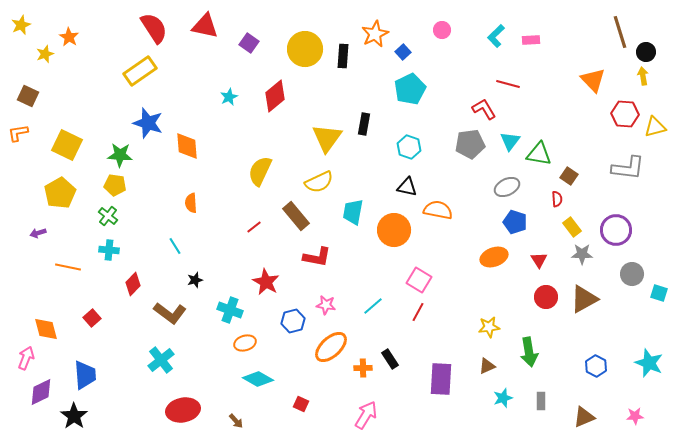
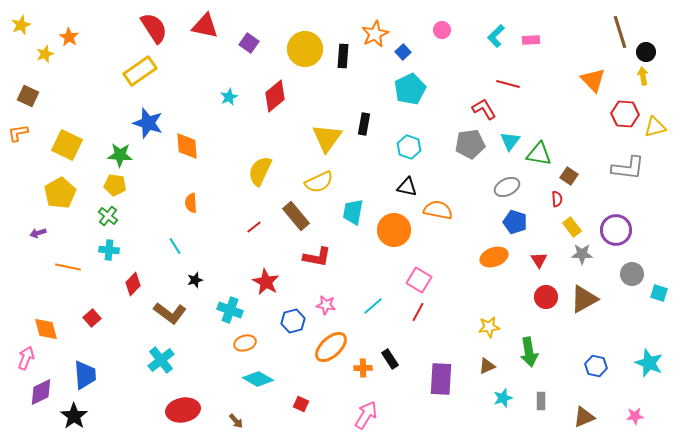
blue hexagon at (596, 366): rotated 15 degrees counterclockwise
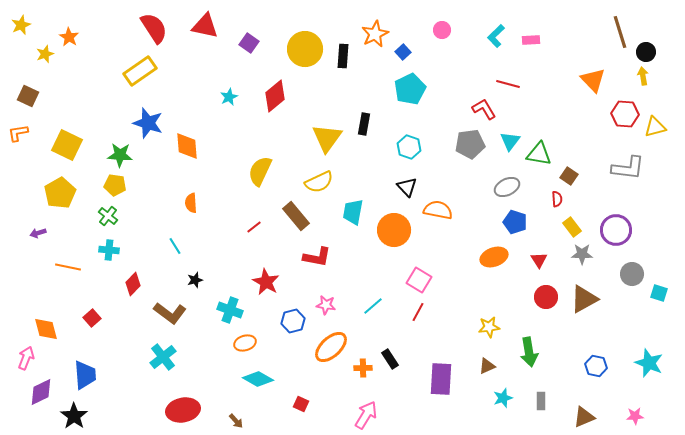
black triangle at (407, 187): rotated 35 degrees clockwise
cyan cross at (161, 360): moved 2 px right, 3 px up
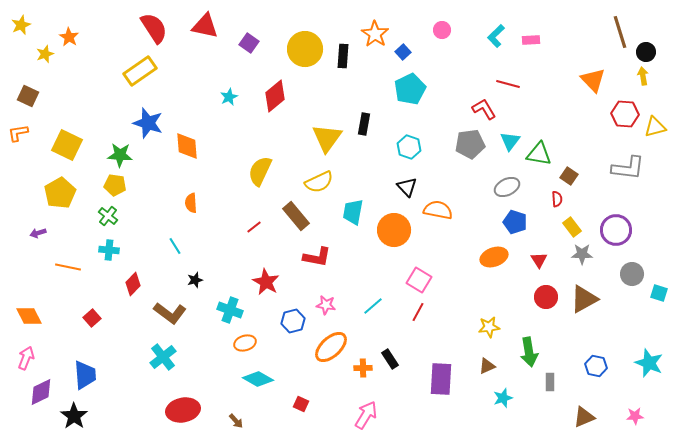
orange star at (375, 34): rotated 12 degrees counterclockwise
orange diamond at (46, 329): moved 17 px left, 13 px up; rotated 12 degrees counterclockwise
gray rectangle at (541, 401): moved 9 px right, 19 px up
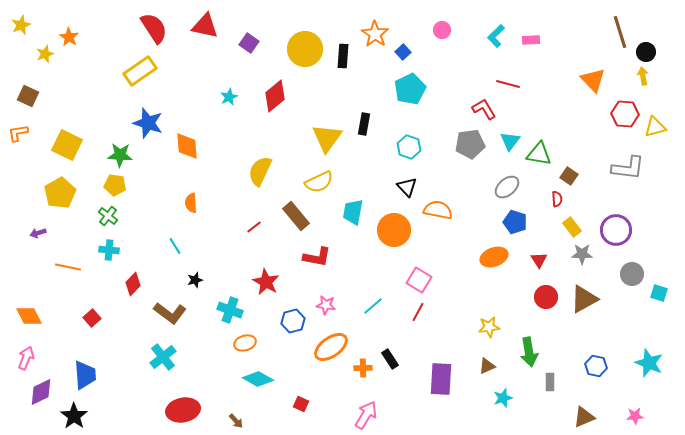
gray ellipse at (507, 187): rotated 15 degrees counterclockwise
orange ellipse at (331, 347): rotated 8 degrees clockwise
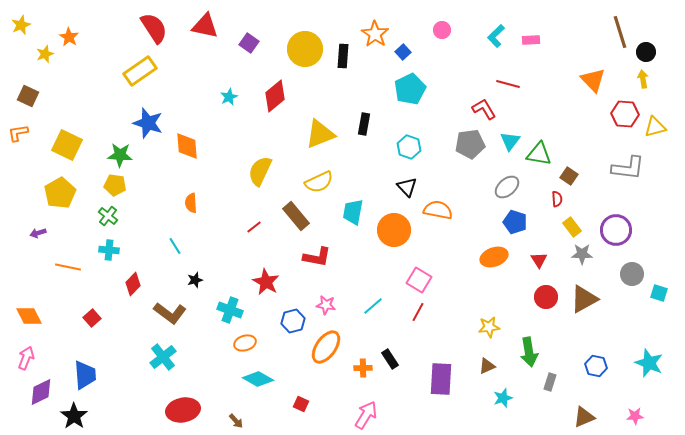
yellow arrow at (643, 76): moved 3 px down
yellow triangle at (327, 138): moved 7 px left, 4 px up; rotated 32 degrees clockwise
orange ellipse at (331, 347): moved 5 px left; rotated 20 degrees counterclockwise
gray rectangle at (550, 382): rotated 18 degrees clockwise
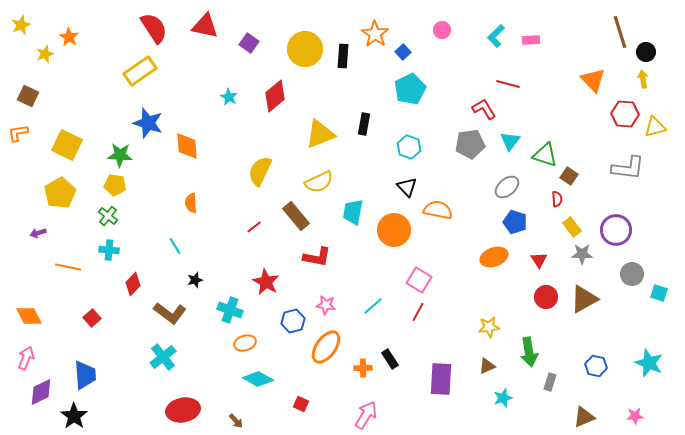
cyan star at (229, 97): rotated 18 degrees counterclockwise
green triangle at (539, 154): moved 6 px right, 1 px down; rotated 8 degrees clockwise
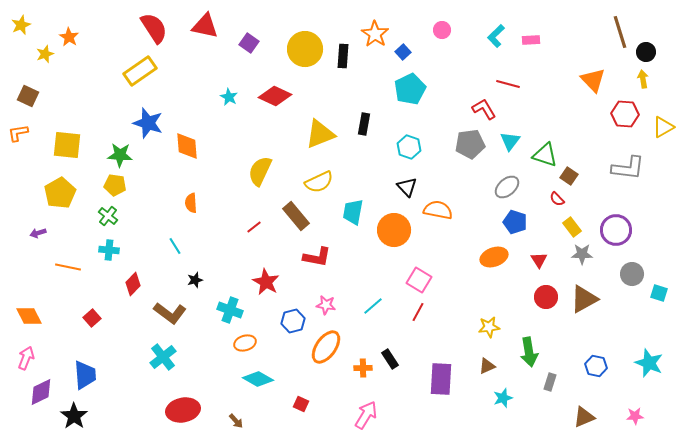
red diamond at (275, 96): rotated 64 degrees clockwise
yellow triangle at (655, 127): moved 8 px right; rotated 15 degrees counterclockwise
yellow square at (67, 145): rotated 20 degrees counterclockwise
red semicircle at (557, 199): rotated 140 degrees clockwise
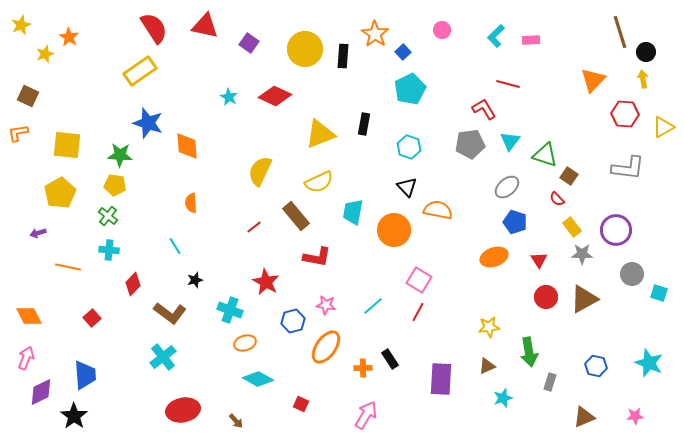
orange triangle at (593, 80): rotated 28 degrees clockwise
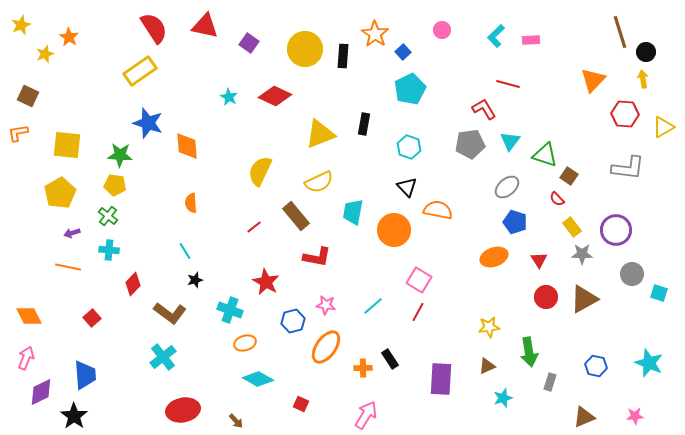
purple arrow at (38, 233): moved 34 px right
cyan line at (175, 246): moved 10 px right, 5 px down
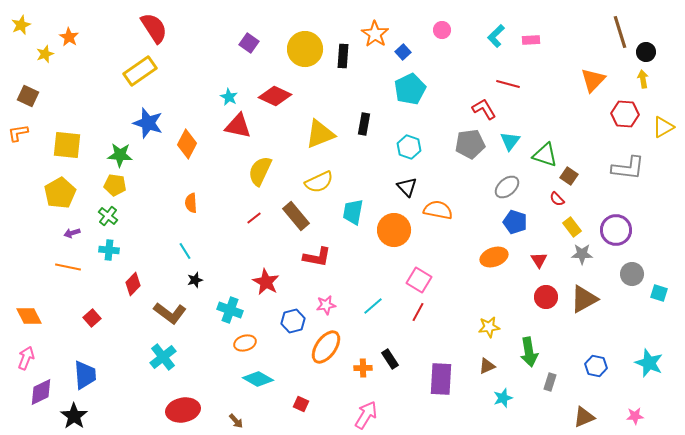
red triangle at (205, 26): moved 33 px right, 100 px down
orange diamond at (187, 146): moved 2 px up; rotated 32 degrees clockwise
red line at (254, 227): moved 9 px up
pink star at (326, 305): rotated 18 degrees counterclockwise
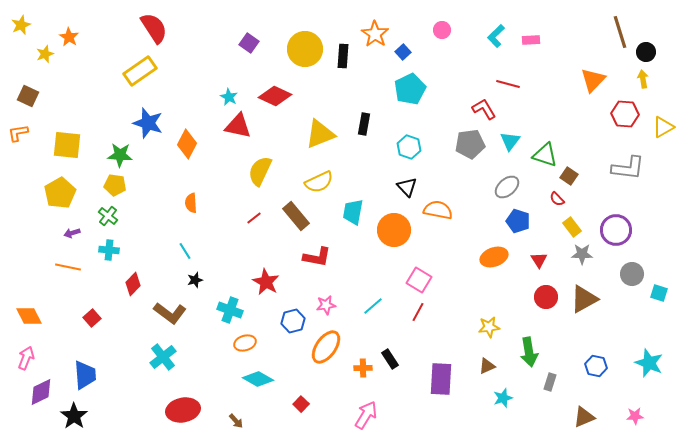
blue pentagon at (515, 222): moved 3 px right, 1 px up
red square at (301, 404): rotated 21 degrees clockwise
